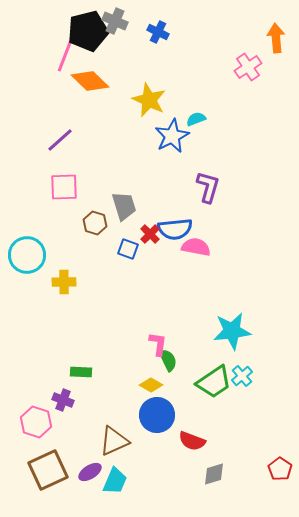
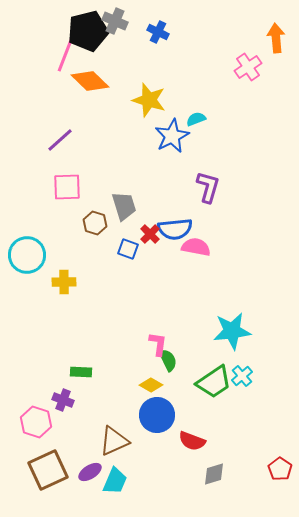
yellow star: rotated 8 degrees counterclockwise
pink square: moved 3 px right
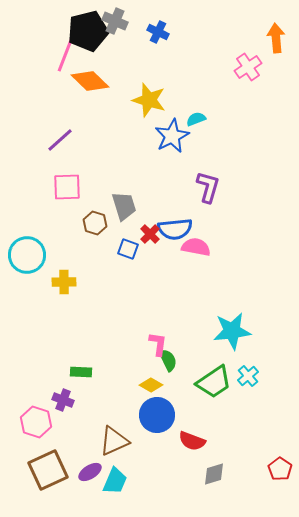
cyan cross: moved 6 px right
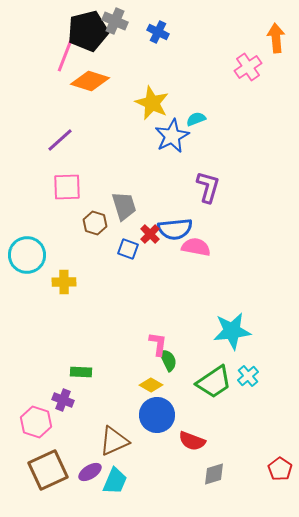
orange diamond: rotated 27 degrees counterclockwise
yellow star: moved 3 px right, 3 px down; rotated 8 degrees clockwise
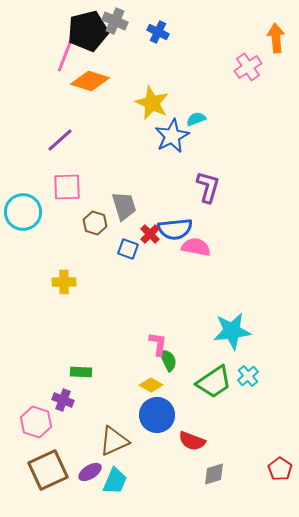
cyan circle: moved 4 px left, 43 px up
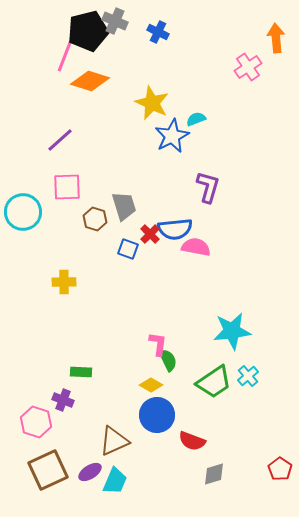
brown hexagon: moved 4 px up
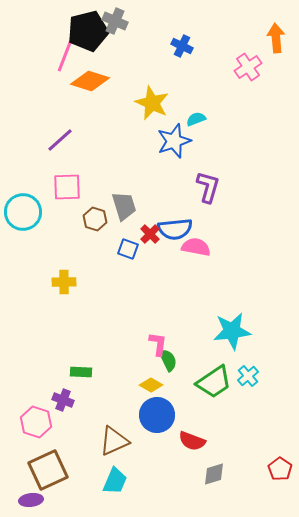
blue cross: moved 24 px right, 14 px down
blue star: moved 2 px right, 5 px down; rotated 8 degrees clockwise
purple ellipse: moved 59 px left, 28 px down; rotated 25 degrees clockwise
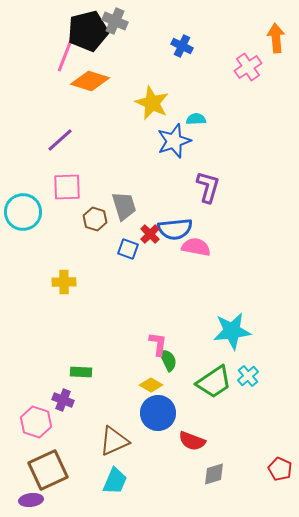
cyan semicircle: rotated 18 degrees clockwise
blue circle: moved 1 px right, 2 px up
red pentagon: rotated 10 degrees counterclockwise
